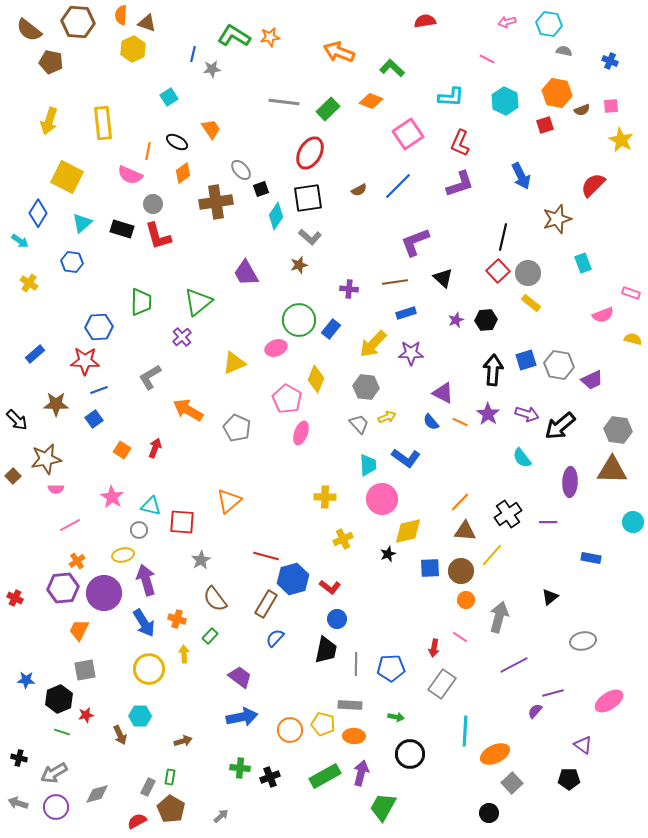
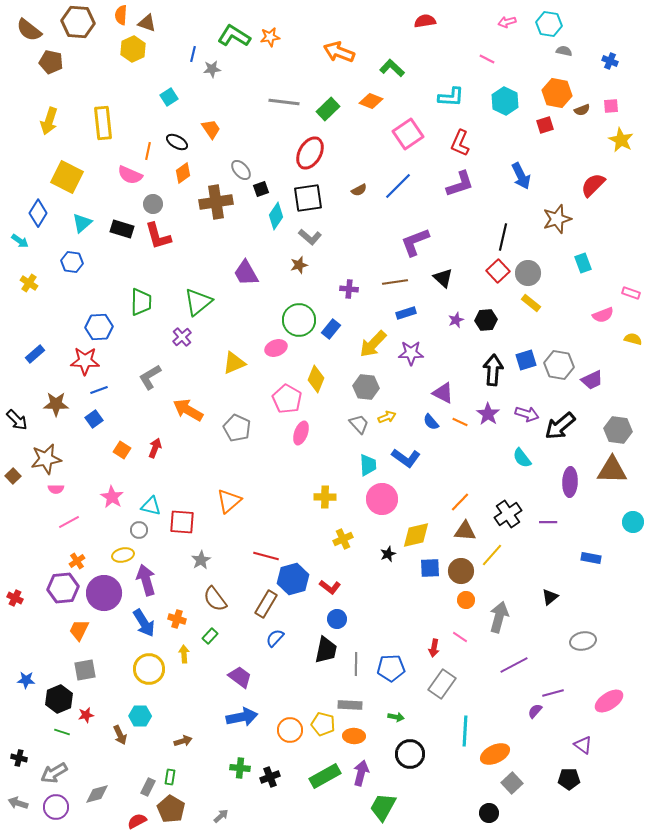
pink line at (70, 525): moved 1 px left, 3 px up
yellow diamond at (408, 531): moved 8 px right, 4 px down
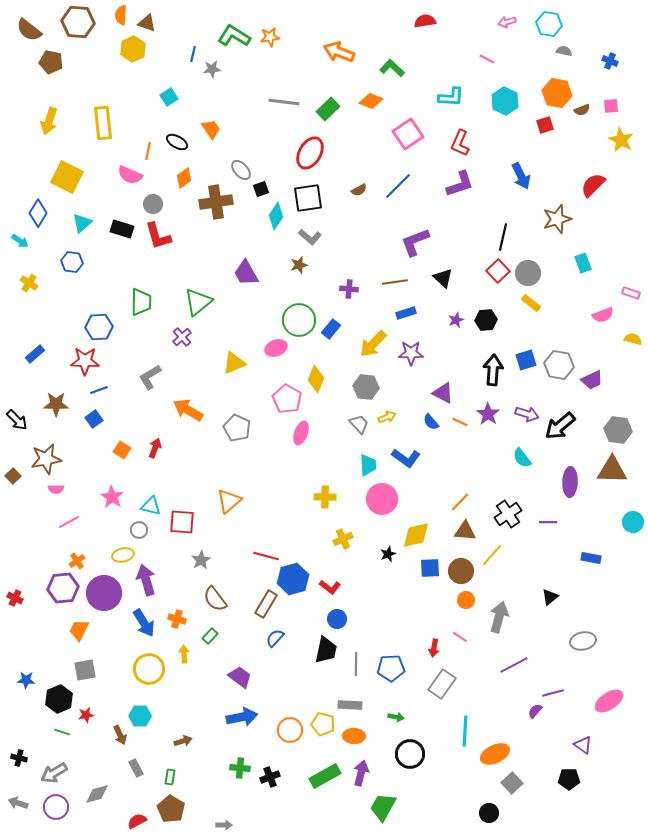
orange diamond at (183, 173): moved 1 px right, 5 px down
gray rectangle at (148, 787): moved 12 px left, 19 px up; rotated 54 degrees counterclockwise
gray arrow at (221, 816): moved 3 px right, 9 px down; rotated 42 degrees clockwise
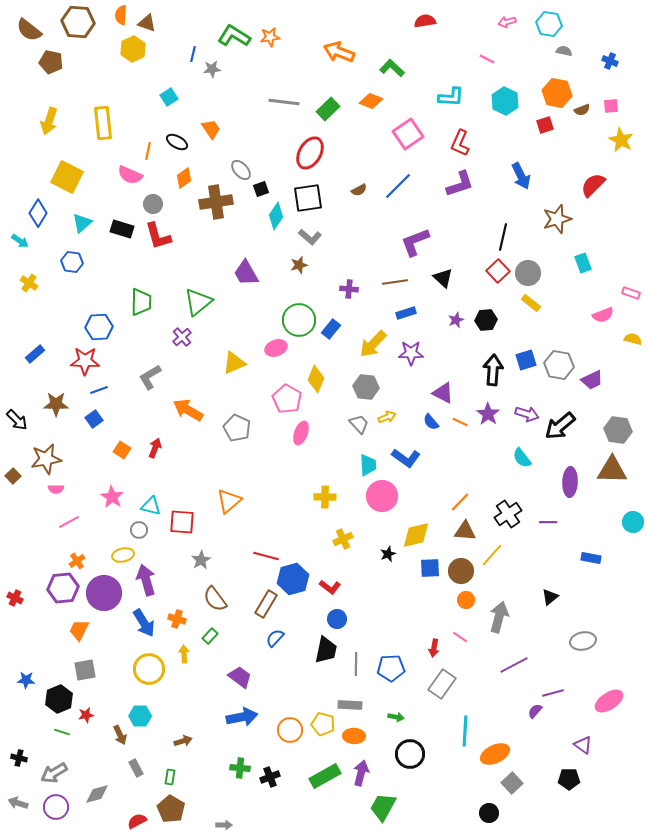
pink circle at (382, 499): moved 3 px up
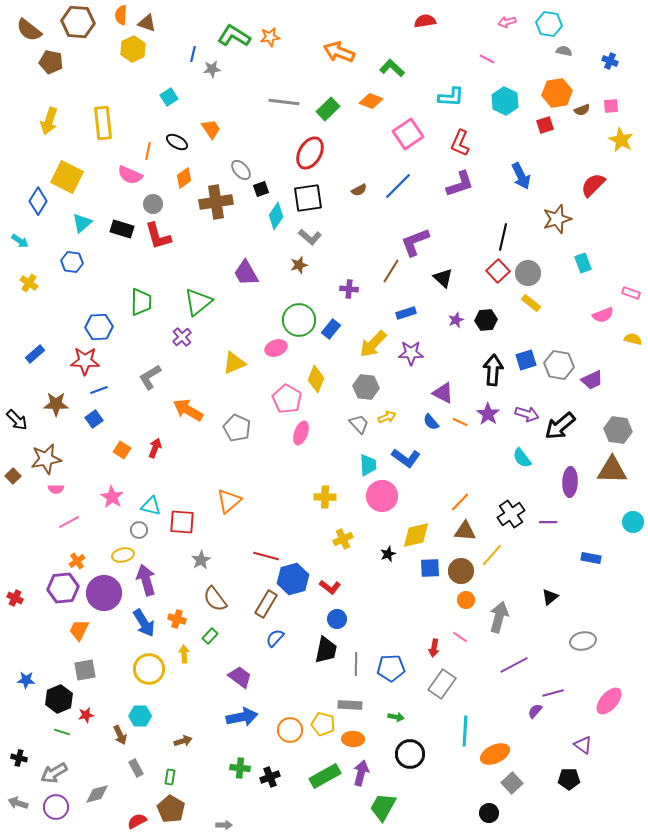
orange hexagon at (557, 93): rotated 20 degrees counterclockwise
blue diamond at (38, 213): moved 12 px up
brown line at (395, 282): moved 4 px left, 11 px up; rotated 50 degrees counterclockwise
black cross at (508, 514): moved 3 px right
pink ellipse at (609, 701): rotated 16 degrees counterclockwise
orange ellipse at (354, 736): moved 1 px left, 3 px down
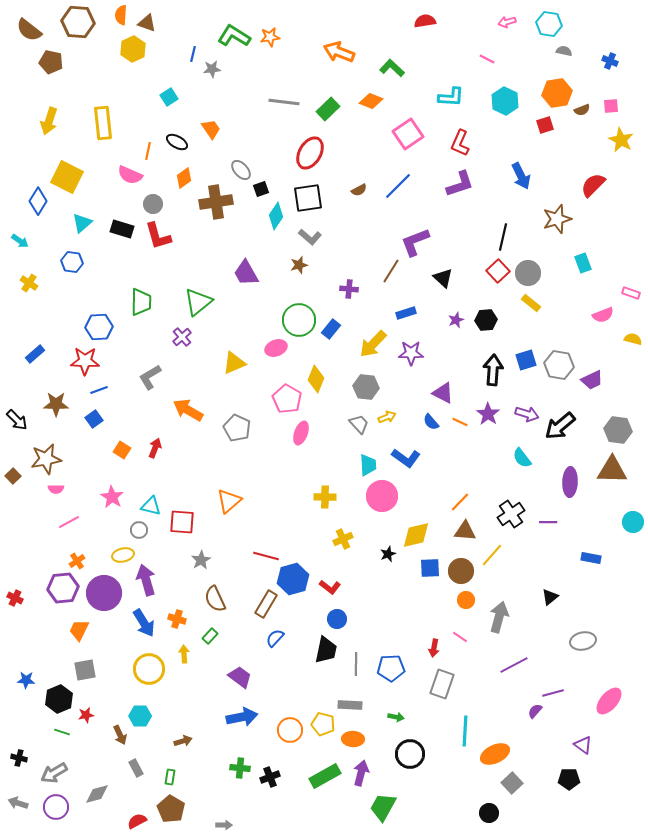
brown semicircle at (215, 599): rotated 12 degrees clockwise
gray rectangle at (442, 684): rotated 16 degrees counterclockwise
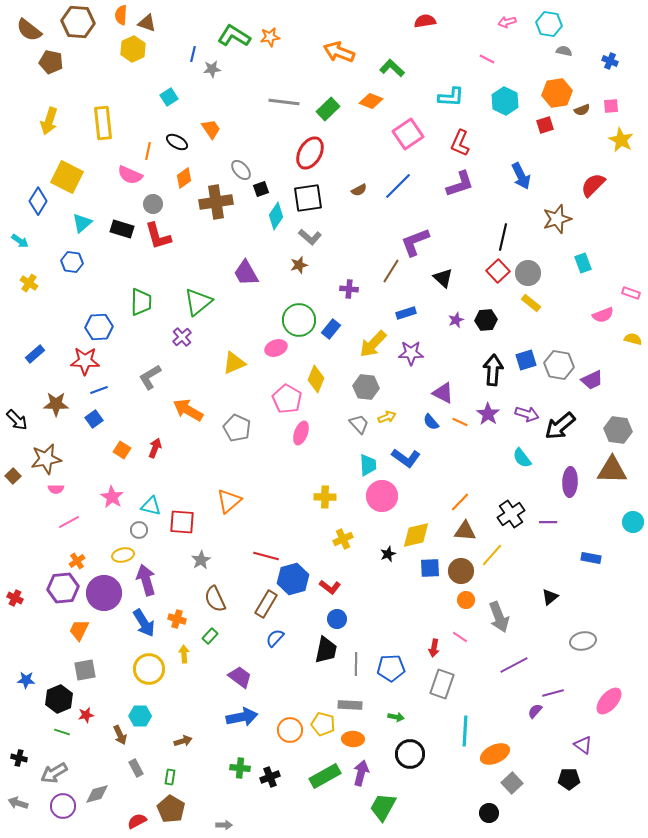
gray arrow at (499, 617): rotated 144 degrees clockwise
purple circle at (56, 807): moved 7 px right, 1 px up
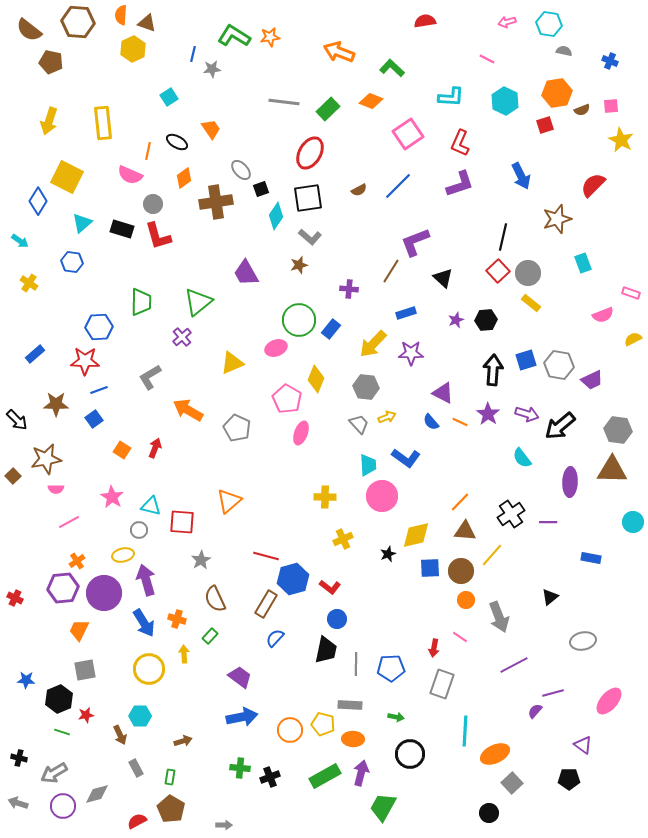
yellow semicircle at (633, 339): rotated 42 degrees counterclockwise
yellow triangle at (234, 363): moved 2 px left
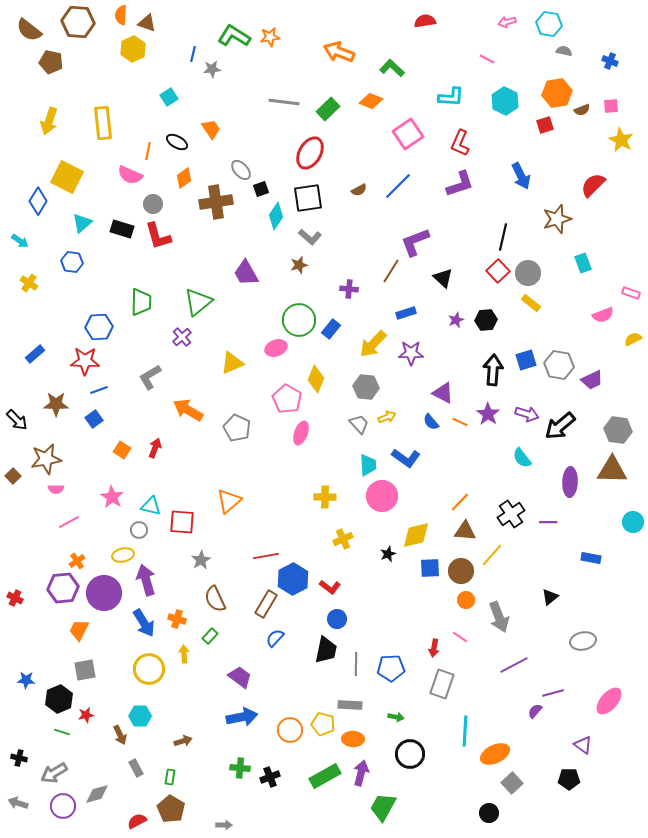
red line at (266, 556): rotated 25 degrees counterclockwise
blue hexagon at (293, 579): rotated 12 degrees counterclockwise
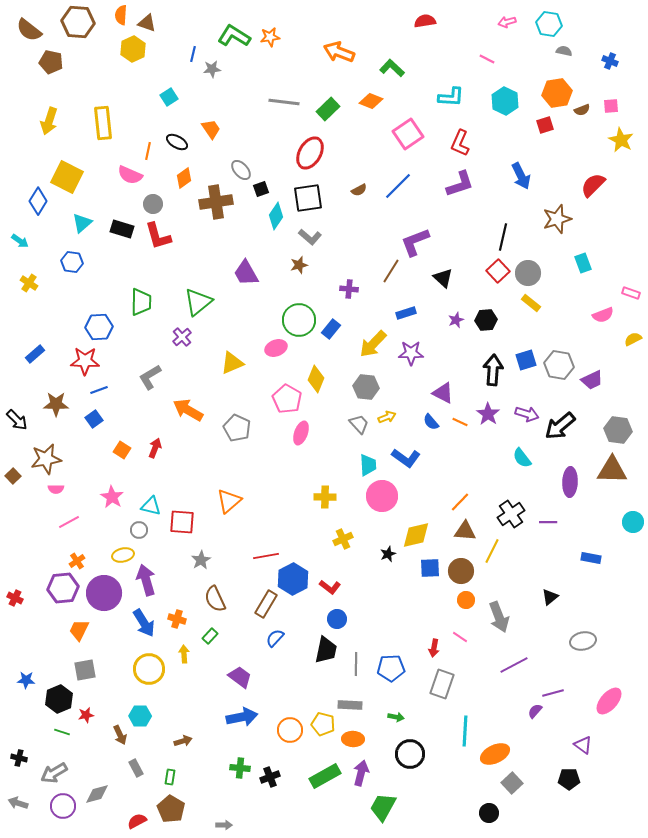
yellow line at (492, 555): moved 4 px up; rotated 15 degrees counterclockwise
